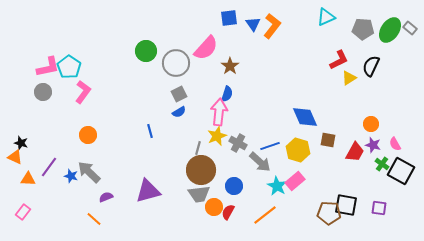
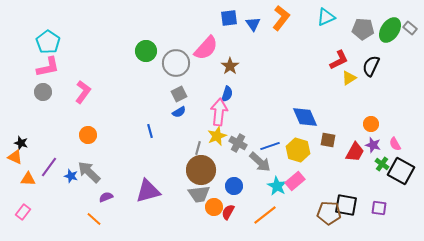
orange L-shape at (272, 26): moved 9 px right, 8 px up
cyan pentagon at (69, 67): moved 21 px left, 25 px up
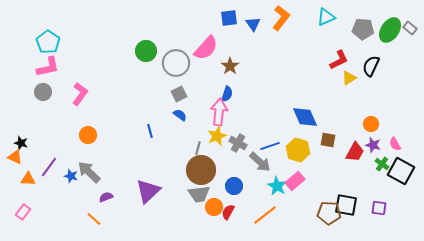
pink L-shape at (83, 92): moved 3 px left, 2 px down
blue semicircle at (179, 112): moved 1 px right, 3 px down; rotated 112 degrees counterclockwise
purple triangle at (148, 191): rotated 28 degrees counterclockwise
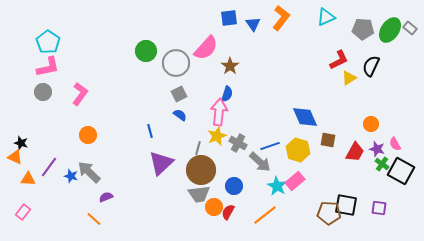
purple star at (373, 145): moved 4 px right, 4 px down
purple triangle at (148, 191): moved 13 px right, 28 px up
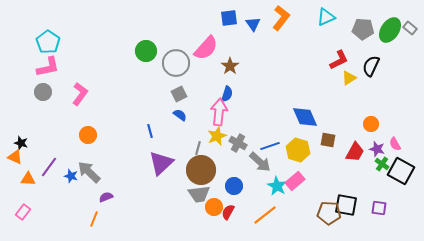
orange line at (94, 219): rotated 70 degrees clockwise
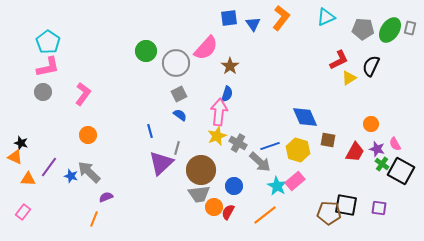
gray rectangle at (410, 28): rotated 64 degrees clockwise
pink L-shape at (80, 94): moved 3 px right
gray line at (198, 148): moved 21 px left
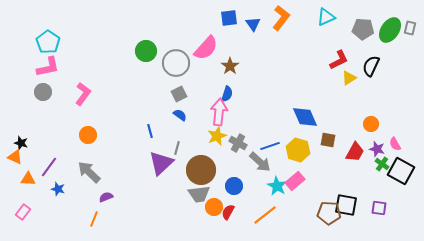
blue star at (71, 176): moved 13 px left, 13 px down
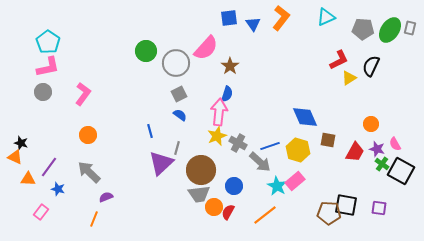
pink rectangle at (23, 212): moved 18 px right
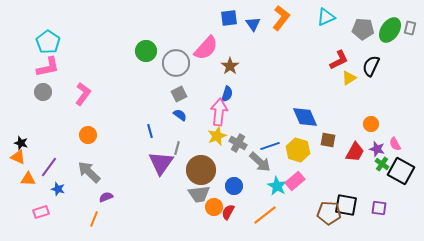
orange triangle at (15, 157): moved 3 px right
purple triangle at (161, 163): rotated 12 degrees counterclockwise
pink rectangle at (41, 212): rotated 35 degrees clockwise
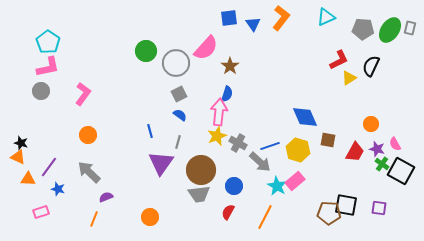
gray circle at (43, 92): moved 2 px left, 1 px up
gray line at (177, 148): moved 1 px right, 6 px up
orange circle at (214, 207): moved 64 px left, 10 px down
orange line at (265, 215): moved 2 px down; rotated 25 degrees counterclockwise
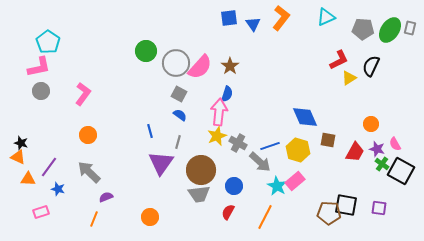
pink semicircle at (206, 48): moved 6 px left, 19 px down
pink L-shape at (48, 67): moved 9 px left
gray square at (179, 94): rotated 35 degrees counterclockwise
